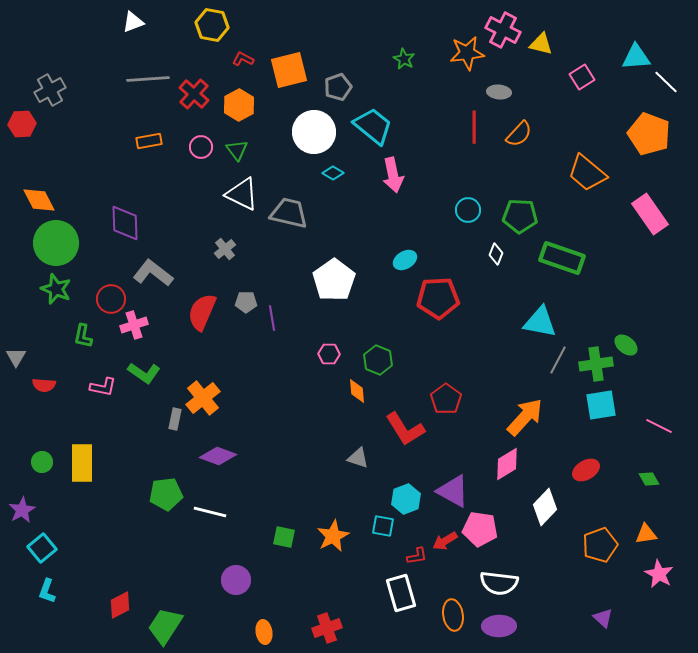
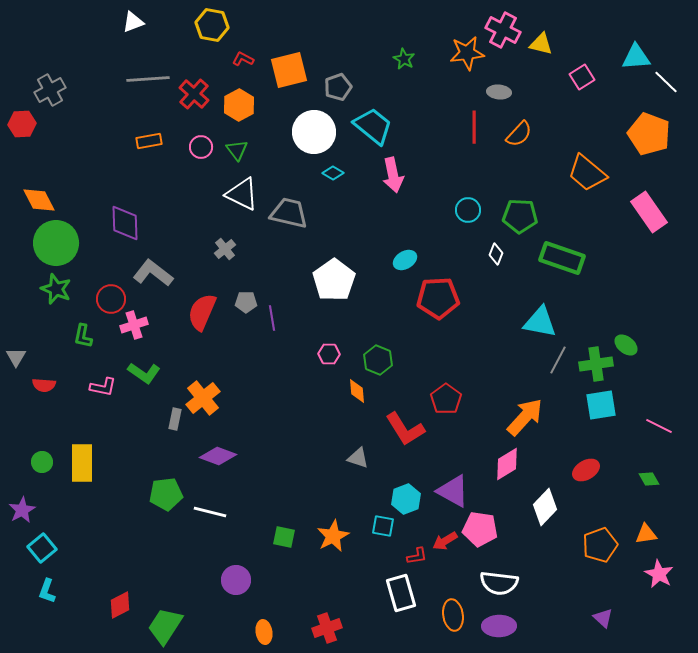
pink rectangle at (650, 214): moved 1 px left, 2 px up
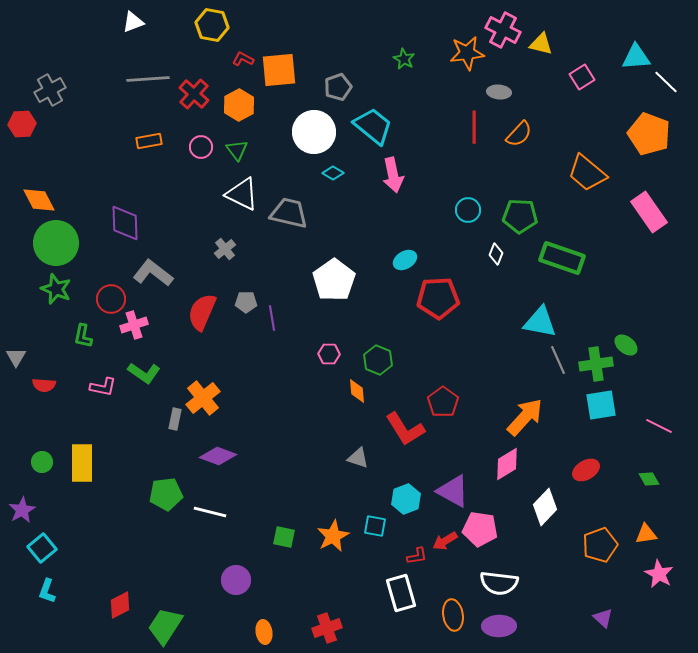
orange square at (289, 70): moved 10 px left; rotated 9 degrees clockwise
gray line at (558, 360): rotated 52 degrees counterclockwise
red pentagon at (446, 399): moved 3 px left, 3 px down
cyan square at (383, 526): moved 8 px left
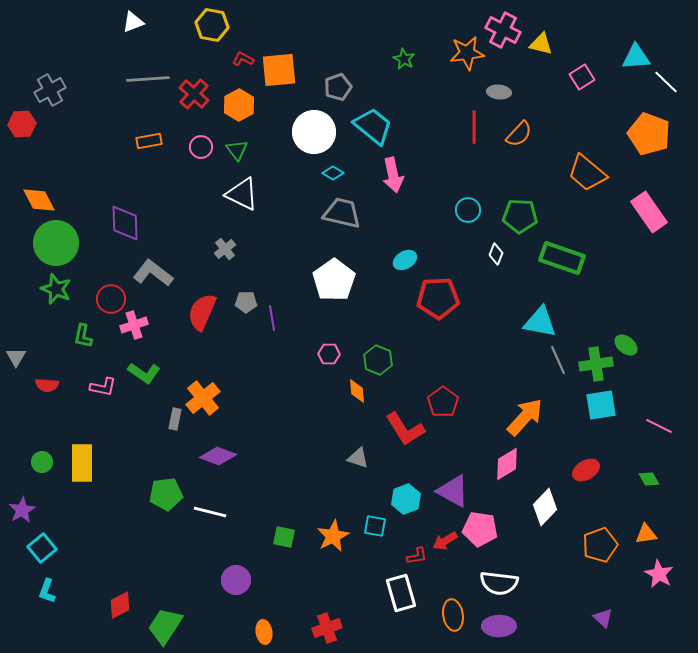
gray trapezoid at (289, 213): moved 53 px right
red semicircle at (44, 385): moved 3 px right
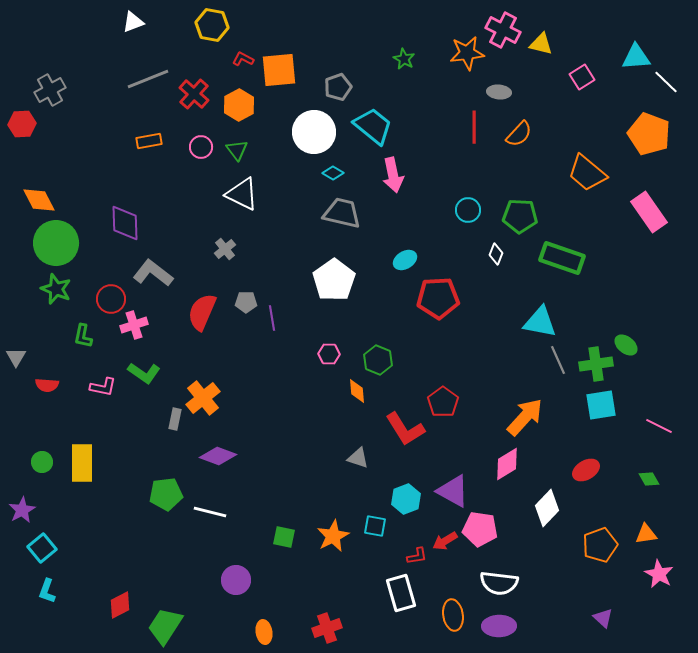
gray line at (148, 79): rotated 18 degrees counterclockwise
white diamond at (545, 507): moved 2 px right, 1 px down
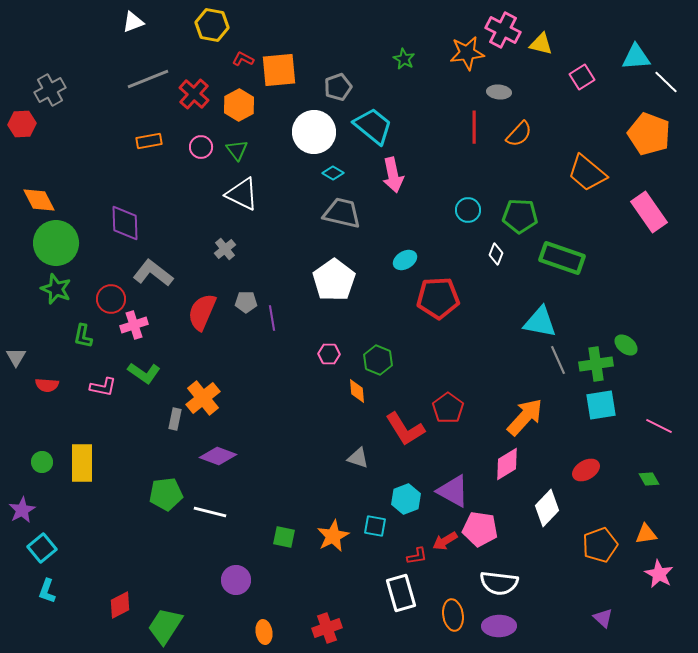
red pentagon at (443, 402): moved 5 px right, 6 px down
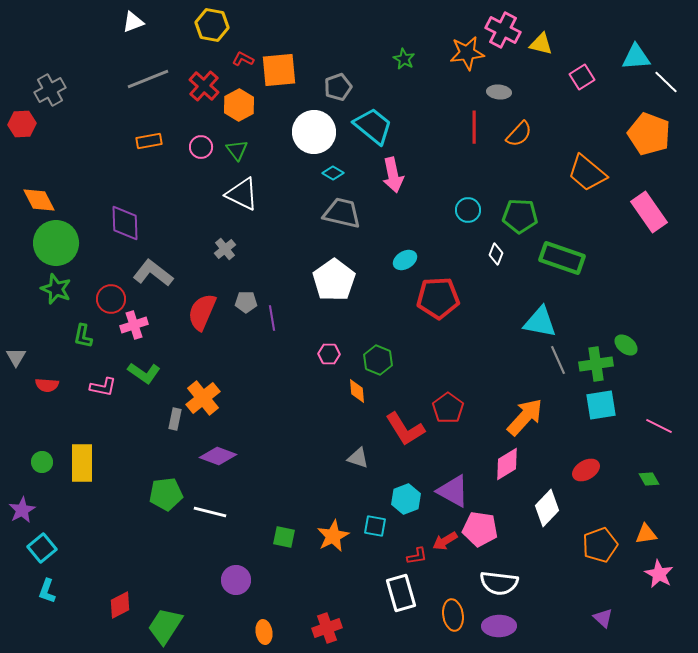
red cross at (194, 94): moved 10 px right, 8 px up
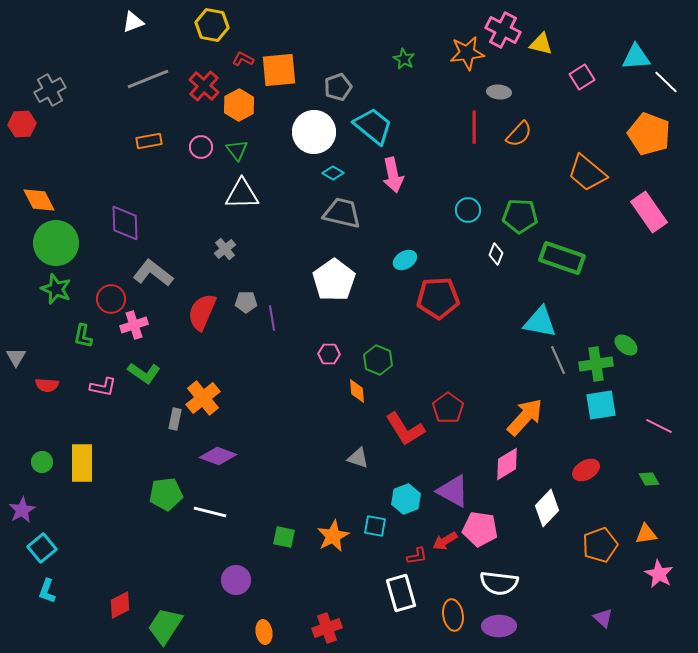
white triangle at (242, 194): rotated 27 degrees counterclockwise
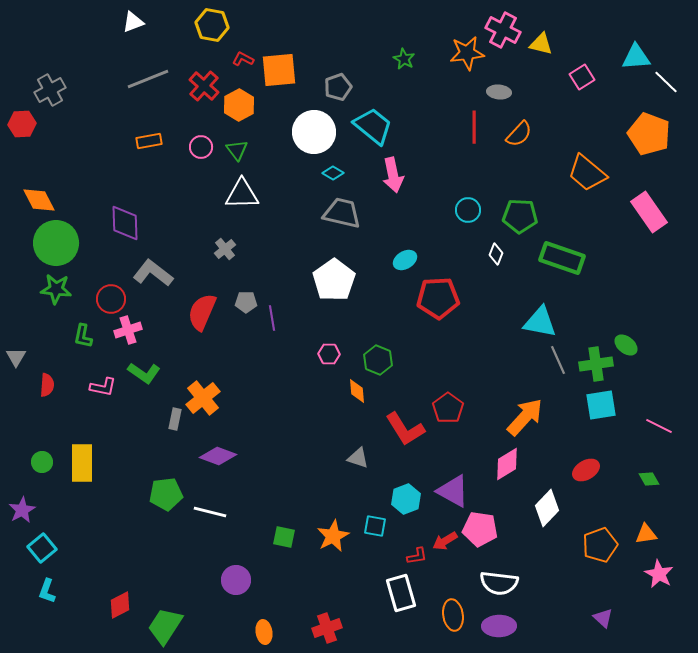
green star at (56, 289): rotated 16 degrees counterclockwise
pink cross at (134, 325): moved 6 px left, 5 px down
red semicircle at (47, 385): rotated 90 degrees counterclockwise
